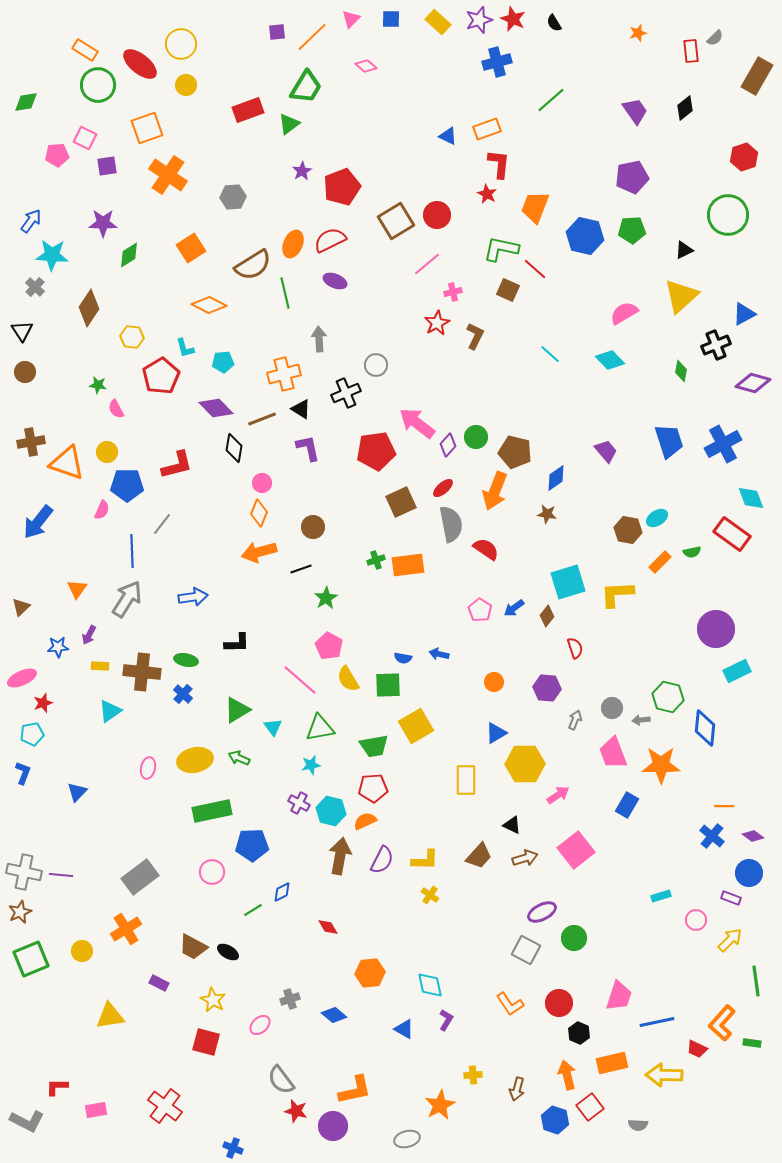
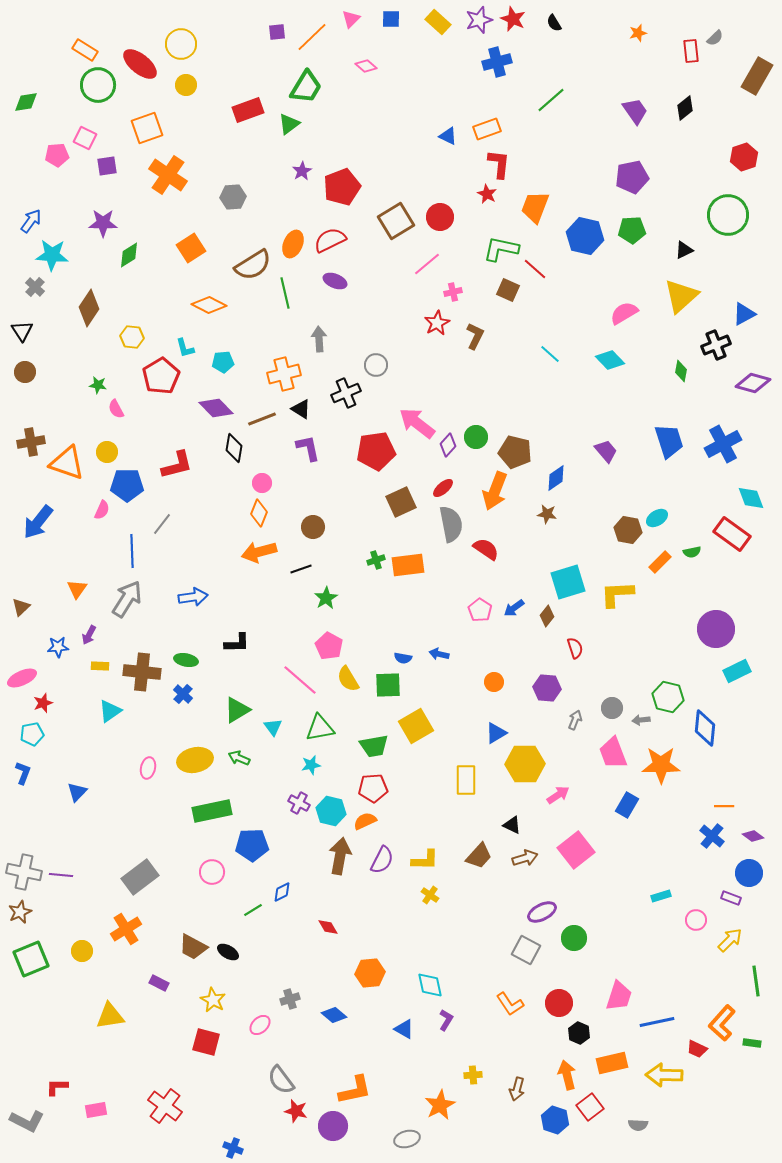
red circle at (437, 215): moved 3 px right, 2 px down
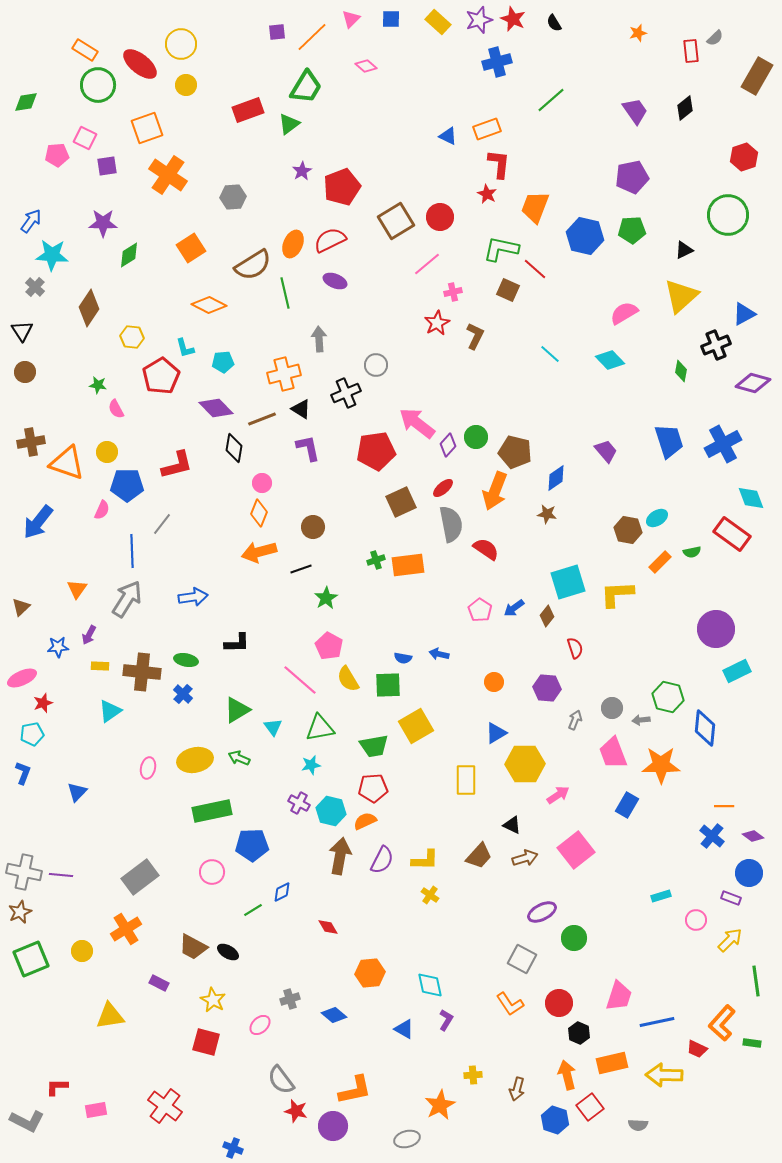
gray square at (526, 950): moved 4 px left, 9 px down
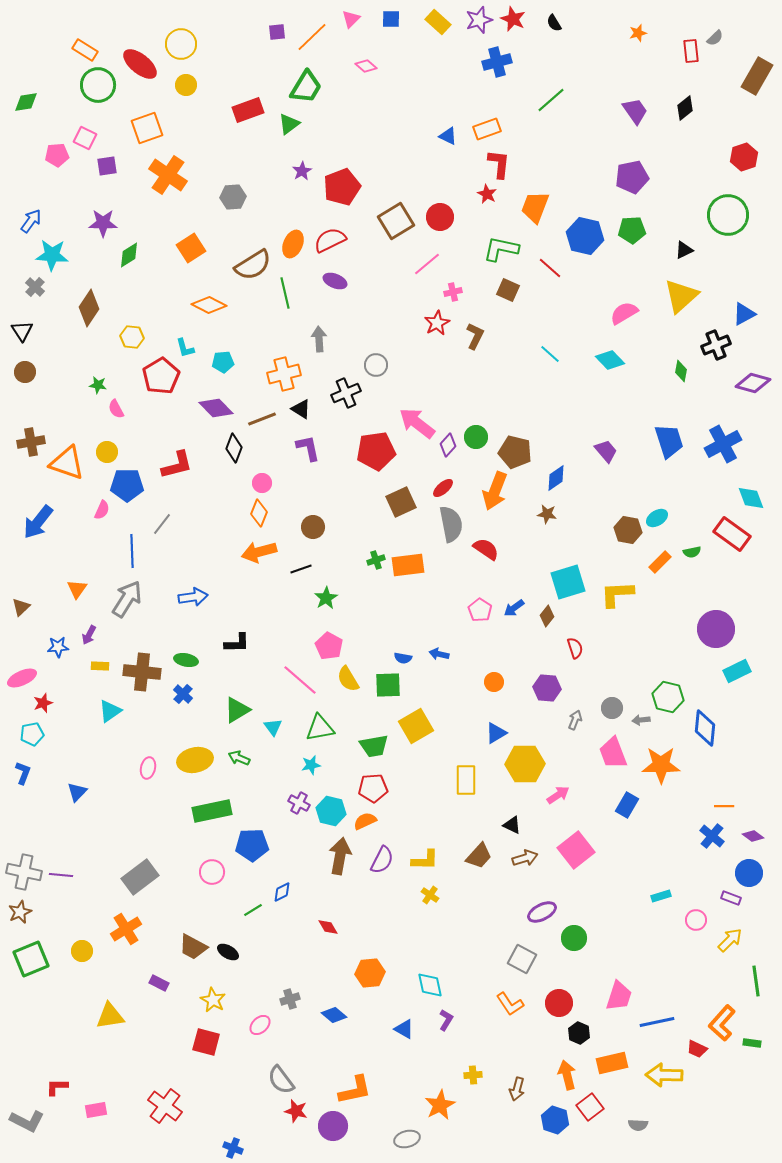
red line at (535, 269): moved 15 px right, 1 px up
black diamond at (234, 448): rotated 12 degrees clockwise
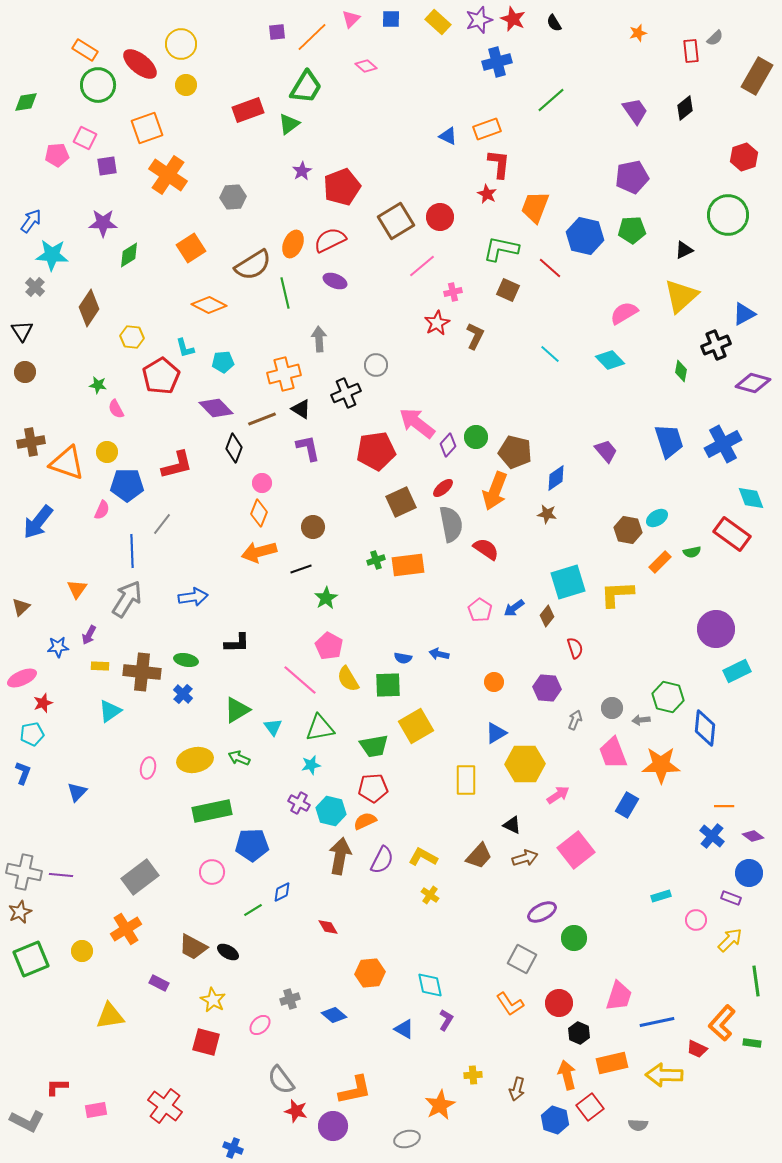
pink line at (427, 264): moved 5 px left, 2 px down
yellow L-shape at (425, 860): moved 2 px left, 3 px up; rotated 152 degrees counterclockwise
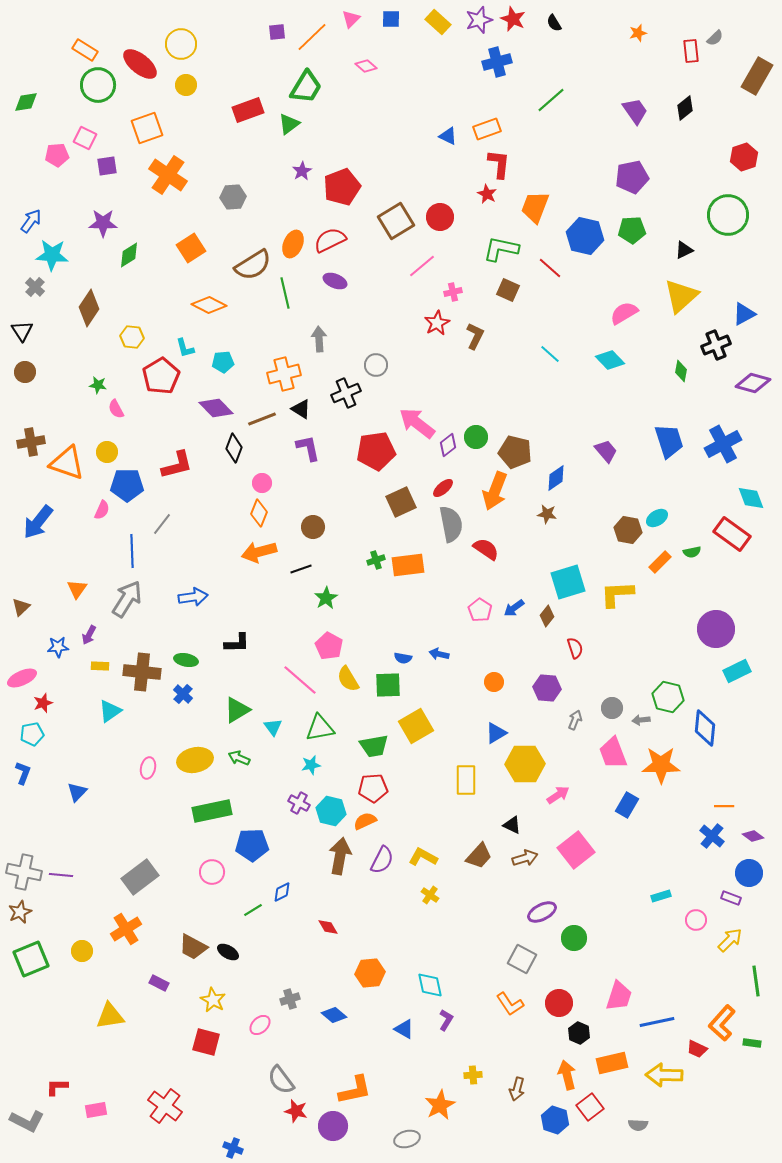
purple diamond at (448, 445): rotated 10 degrees clockwise
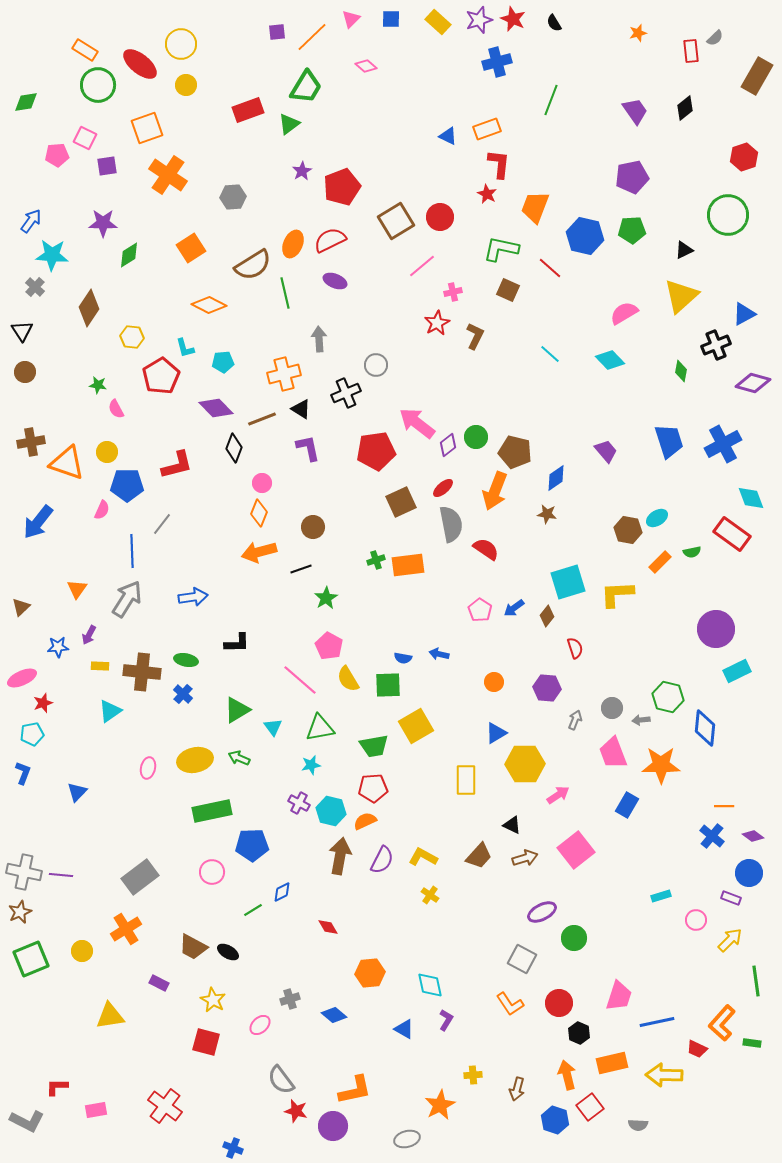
green line at (551, 100): rotated 28 degrees counterclockwise
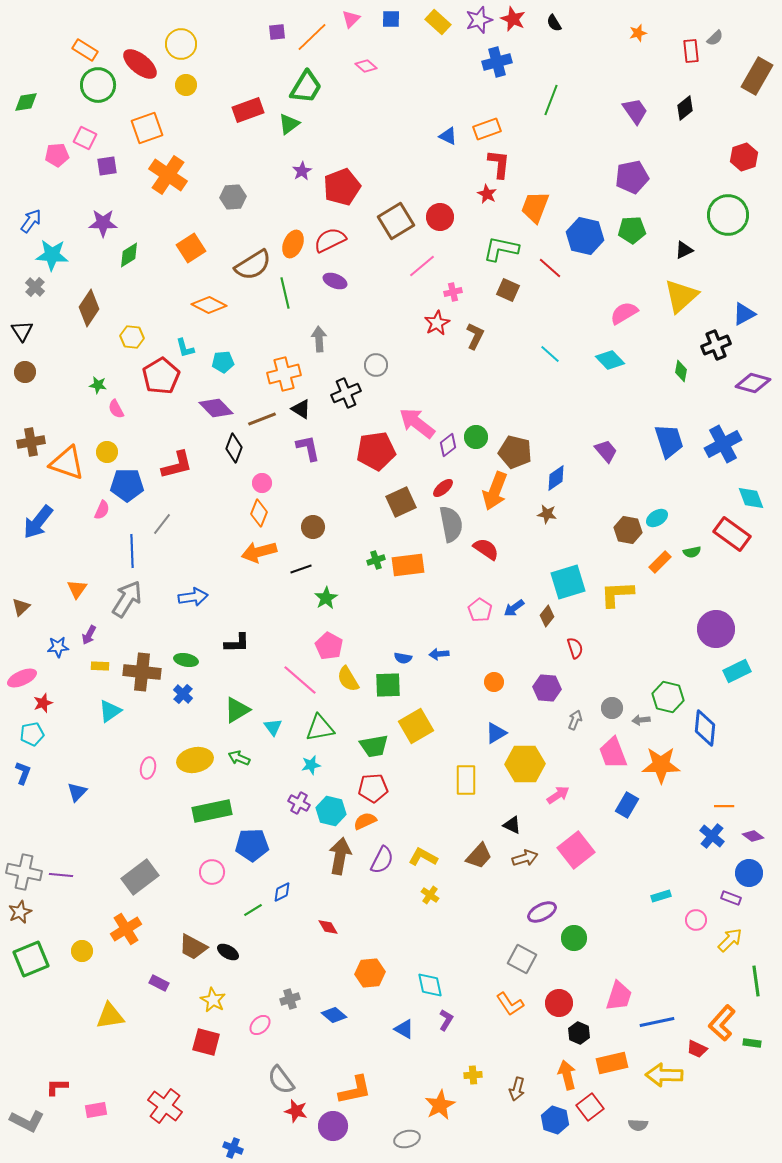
blue arrow at (439, 654): rotated 18 degrees counterclockwise
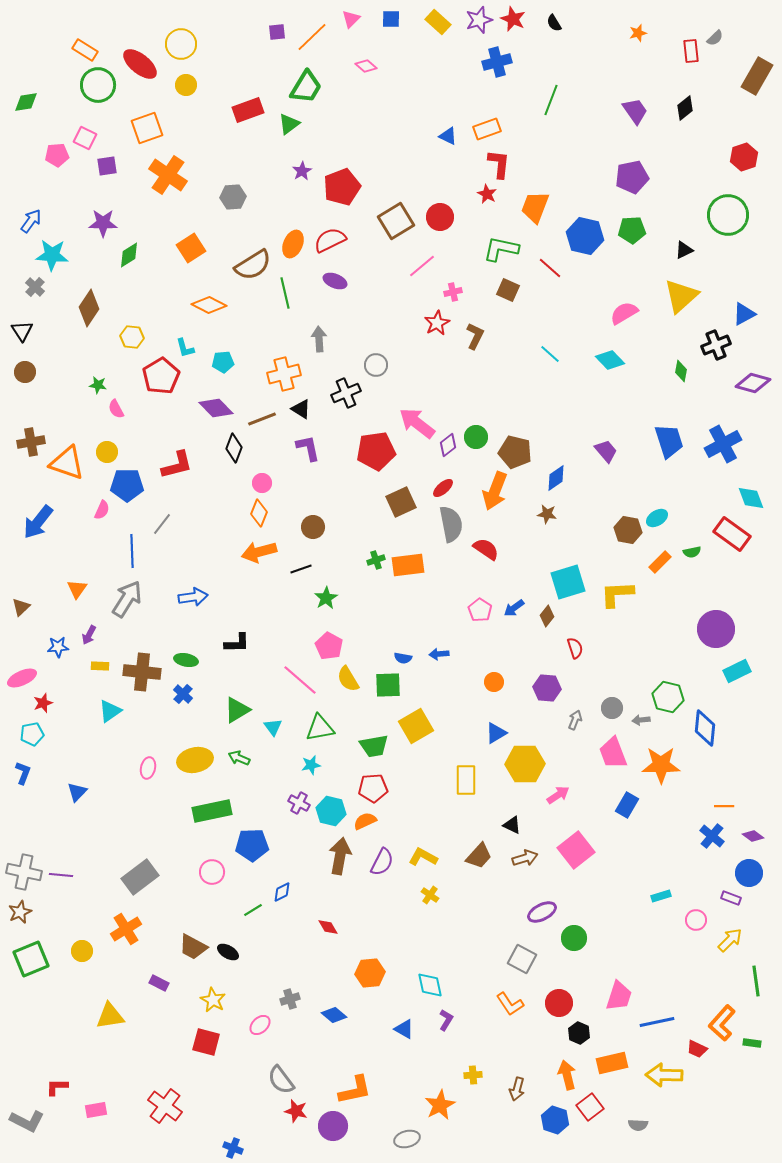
purple semicircle at (382, 860): moved 2 px down
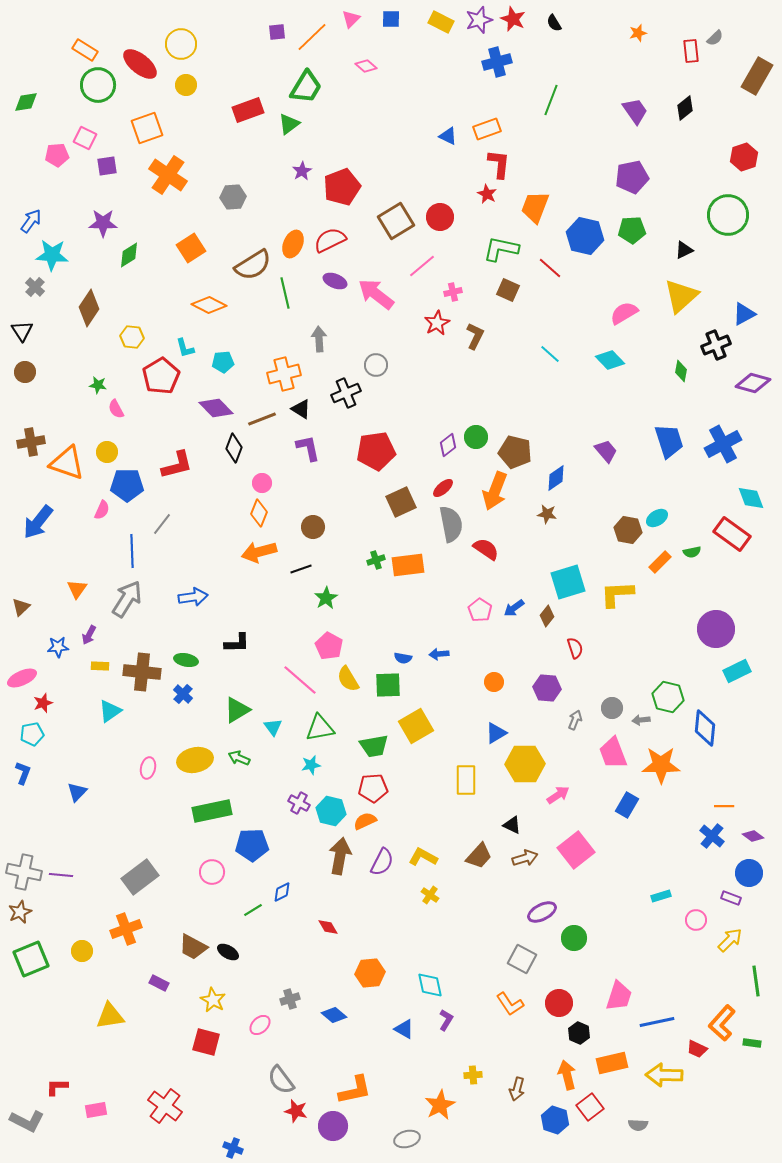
yellow rectangle at (438, 22): moved 3 px right; rotated 15 degrees counterclockwise
pink arrow at (417, 423): moved 41 px left, 129 px up
orange cross at (126, 929): rotated 12 degrees clockwise
